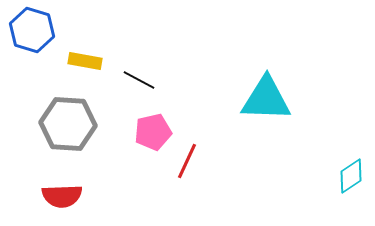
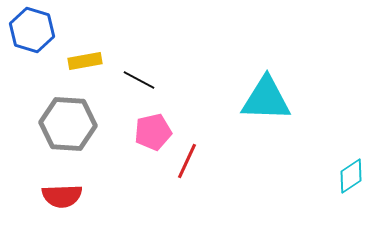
yellow rectangle: rotated 20 degrees counterclockwise
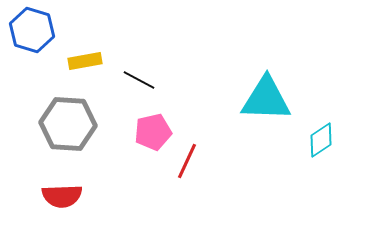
cyan diamond: moved 30 px left, 36 px up
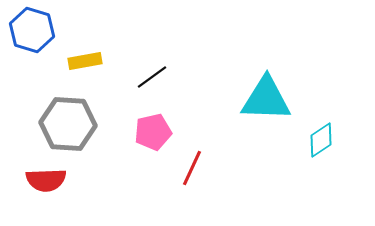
black line: moved 13 px right, 3 px up; rotated 64 degrees counterclockwise
red line: moved 5 px right, 7 px down
red semicircle: moved 16 px left, 16 px up
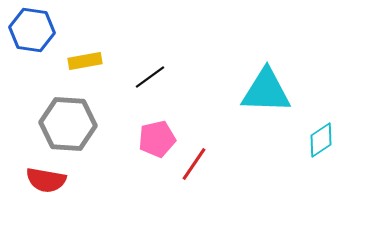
blue hexagon: rotated 9 degrees counterclockwise
black line: moved 2 px left
cyan triangle: moved 8 px up
pink pentagon: moved 4 px right, 7 px down
red line: moved 2 px right, 4 px up; rotated 9 degrees clockwise
red semicircle: rotated 12 degrees clockwise
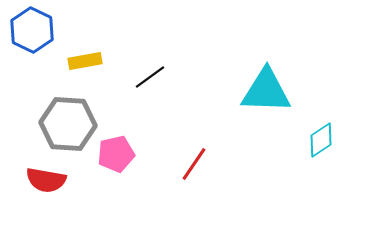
blue hexagon: rotated 18 degrees clockwise
pink pentagon: moved 41 px left, 15 px down
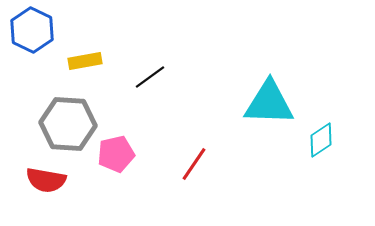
cyan triangle: moved 3 px right, 12 px down
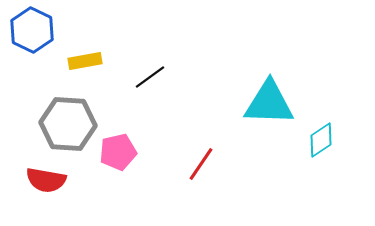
pink pentagon: moved 2 px right, 2 px up
red line: moved 7 px right
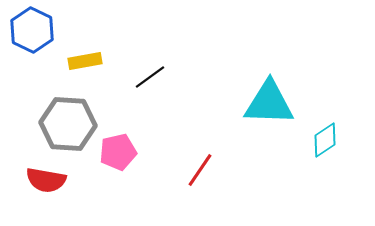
cyan diamond: moved 4 px right
red line: moved 1 px left, 6 px down
